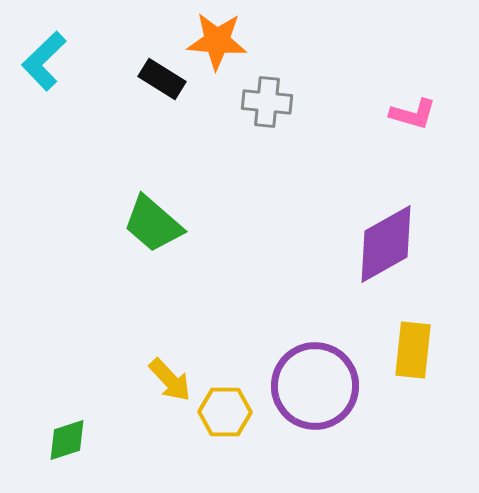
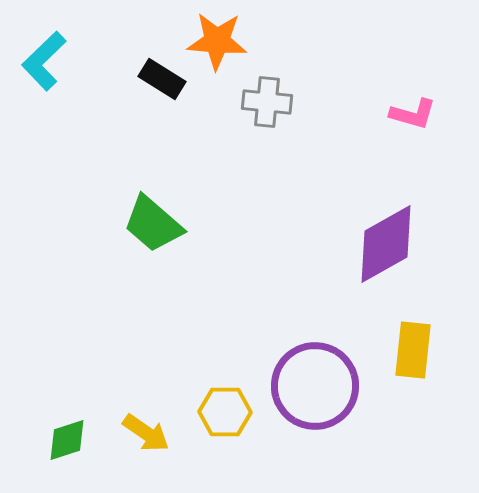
yellow arrow: moved 24 px left, 53 px down; rotated 12 degrees counterclockwise
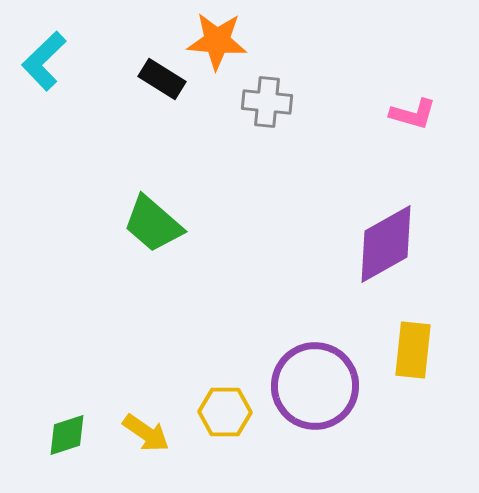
green diamond: moved 5 px up
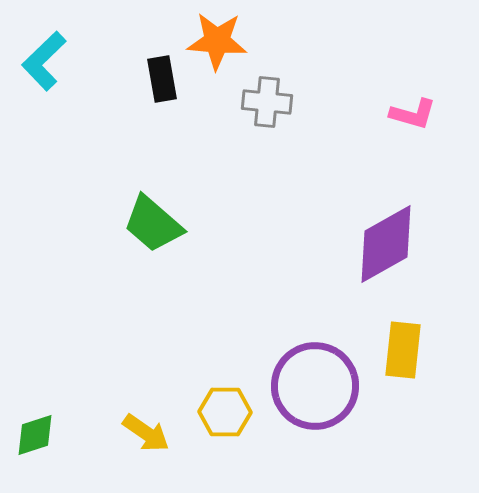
black rectangle: rotated 48 degrees clockwise
yellow rectangle: moved 10 px left
green diamond: moved 32 px left
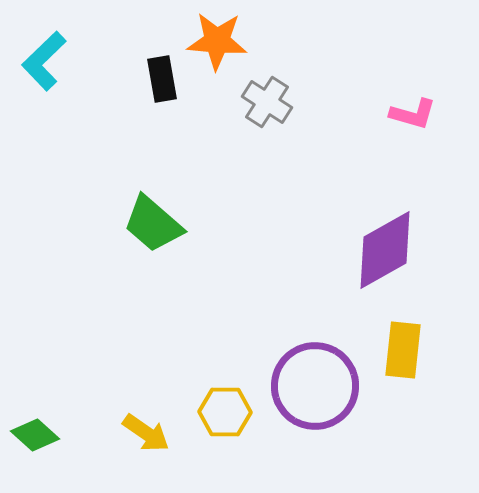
gray cross: rotated 27 degrees clockwise
purple diamond: moved 1 px left, 6 px down
green diamond: rotated 60 degrees clockwise
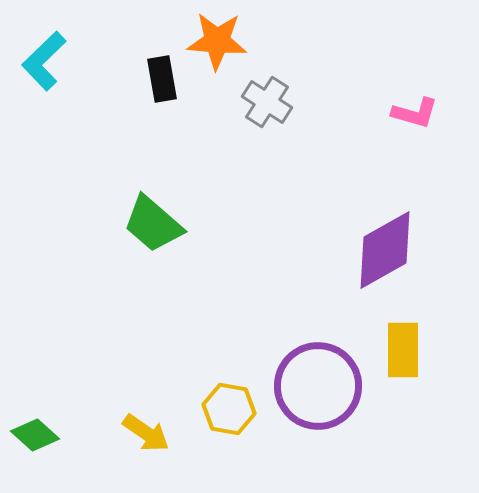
pink L-shape: moved 2 px right, 1 px up
yellow rectangle: rotated 6 degrees counterclockwise
purple circle: moved 3 px right
yellow hexagon: moved 4 px right, 3 px up; rotated 9 degrees clockwise
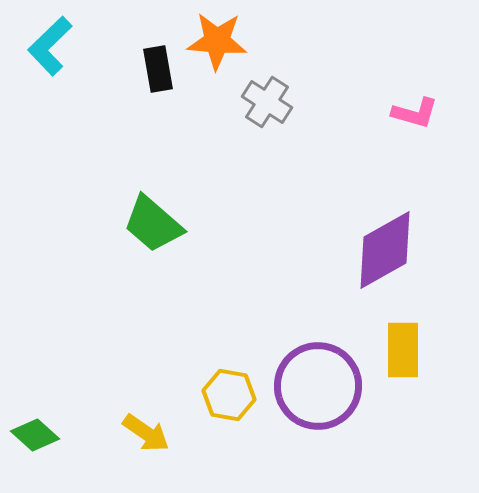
cyan L-shape: moved 6 px right, 15 px up
black rectangle: moved 4 px left, 10 px up
yellow hexagon: moved 14 px up
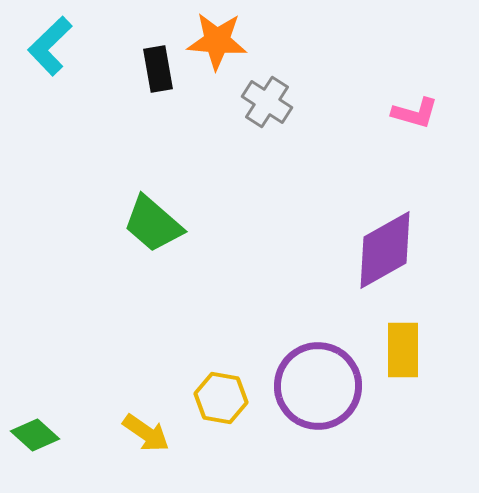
yellow hexagon: moved 8 px left, 3 px down
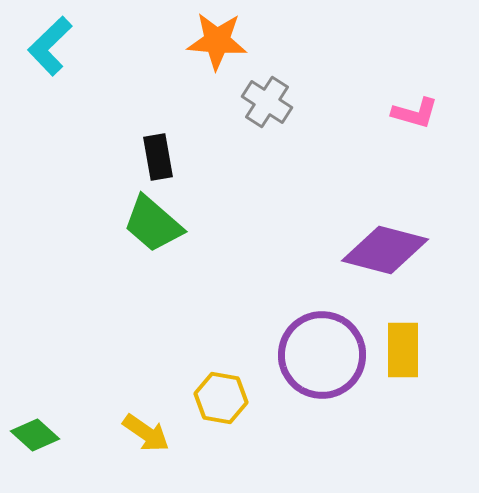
black rectangle: moved 88 px down
purple diamond: rotated 44 degrees clockwise
purple circle: moved 4 px right, 31 px up
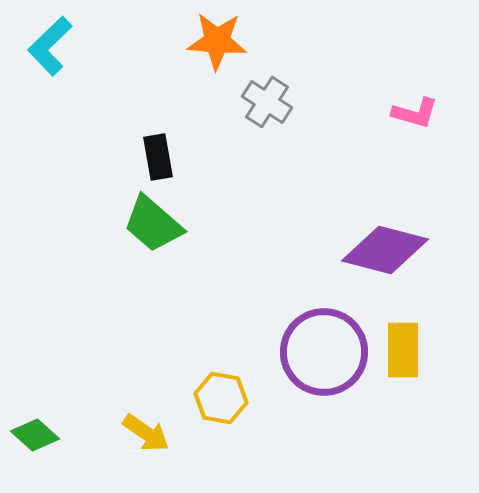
purple circle: moved 2 px right, 3 px up
